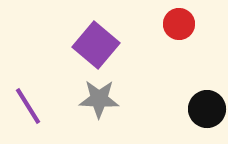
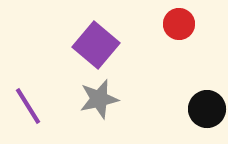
gray star: rotated 15 degrees counterclockwise
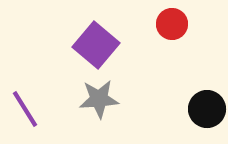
red circle: moved 7 px left
gray star: rotated 9 degrees clockwise
purple line: moved 3 px left, 3 px down
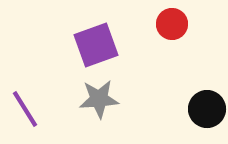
purple square: rotated 30 degrees clockwise
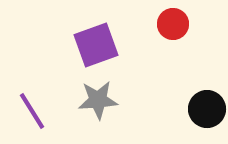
red circle: moved 1 px right
gray star: moved 1 px left, 1 px down
purple line: moved 7 px right, 2 px down
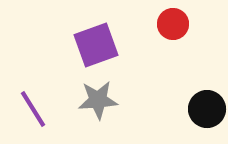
purple line: moved 1 px right, 2 px up
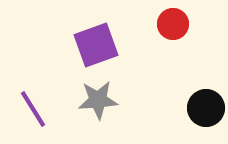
black circle: moved 1 px left, 1 px up
